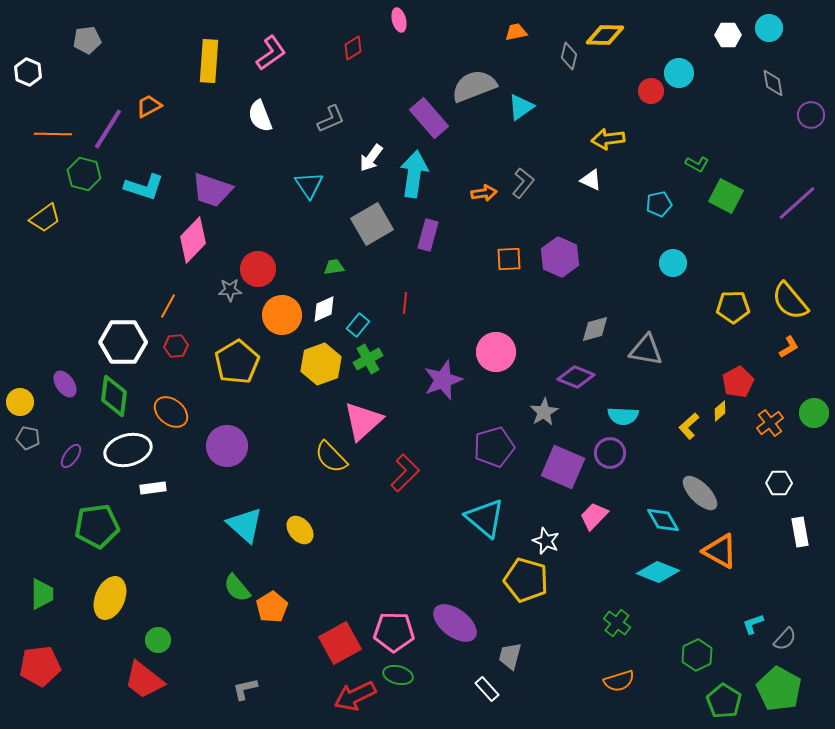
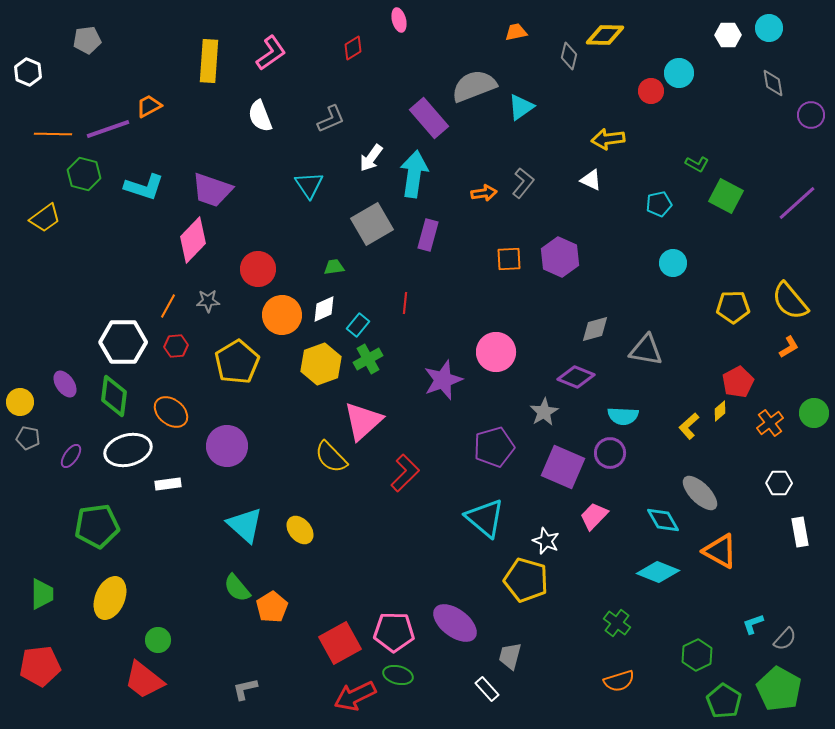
purple line at (108, 129): rotated 39 degrees clockwise
gray star at (230, 290): moved 22 px left, 11 px down
white rectangle at (153, 488): moved 15 px right, 4 px up
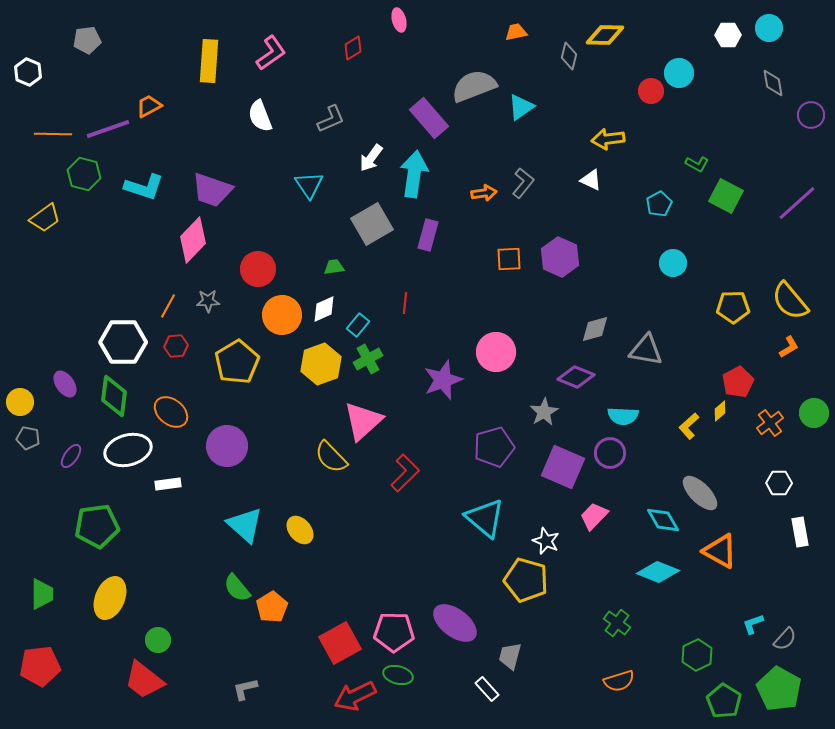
cyan pentagon at (659, 204): rotated 15 degrees counterclockwise
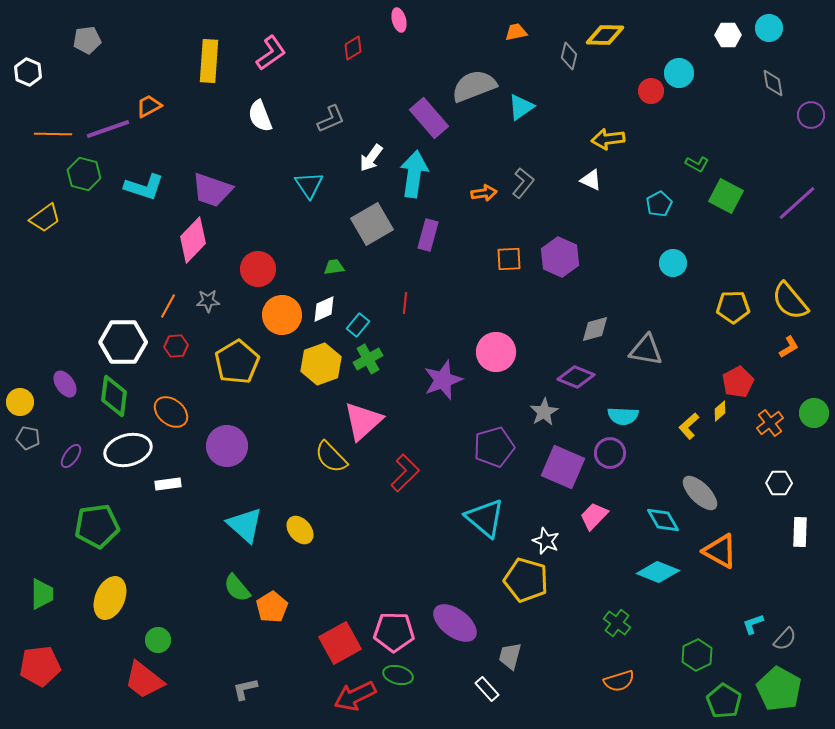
white rectangle at (800, 532): rotated 12 degrees clockwise
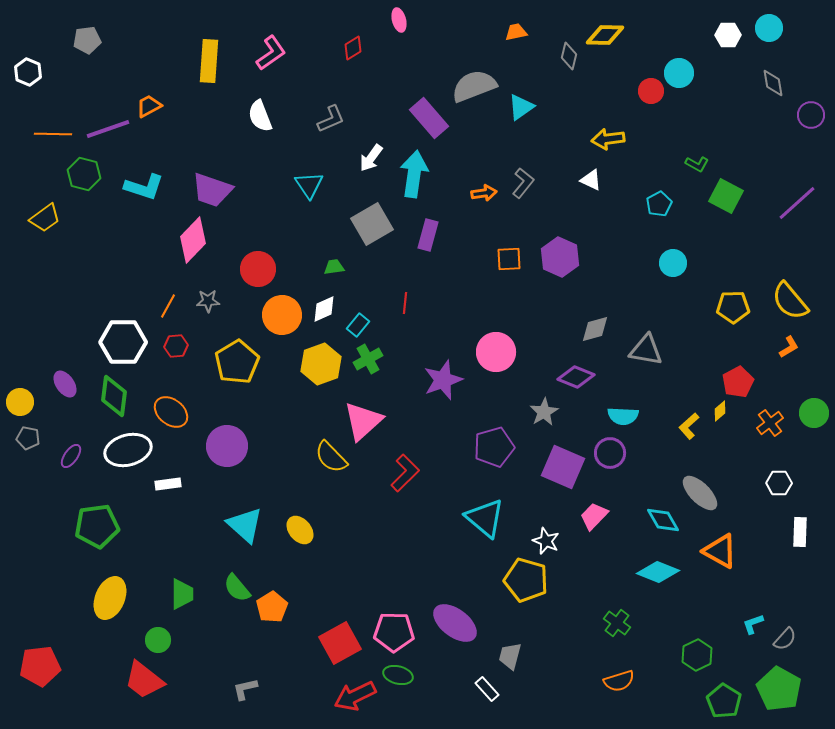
green trapezoid at (42, 594): moved 140 px right
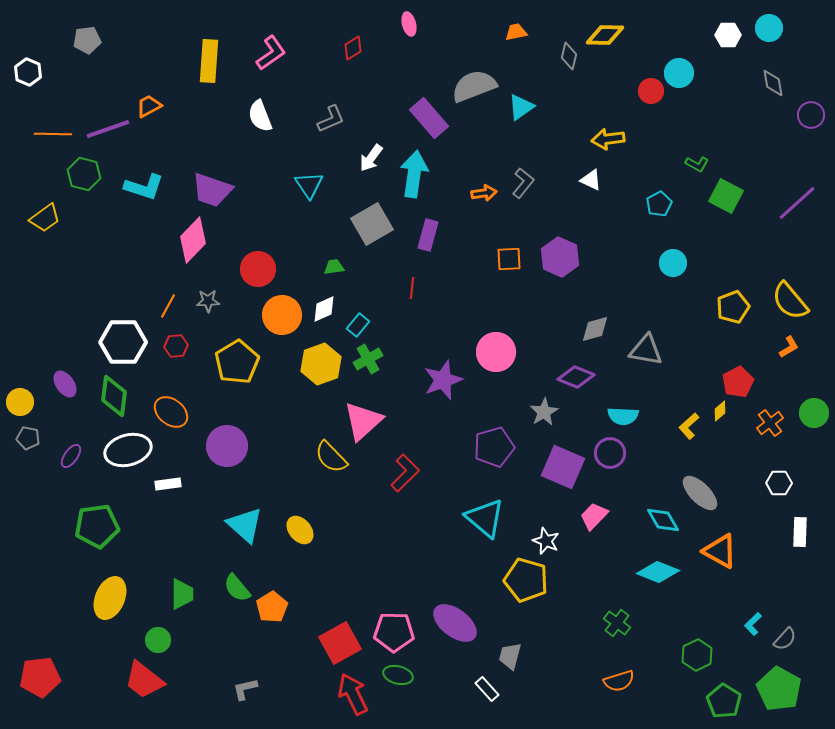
pink ellipse at (399, 20): moved 10 px right, 4 px down
red line at (405, 303): moved 7 px right, 15 px up
yellow pentagon at (733, 307): rotated 20 degrees counterclockwise
cyan L-shape at (753, 624): rotated 25 degrees counterclockwise
red pentagon at (40, 666): moved 11 px down
red arrow at (355, 696): moved 2 px left, 2 px up; rotated 90 degrees clockwise
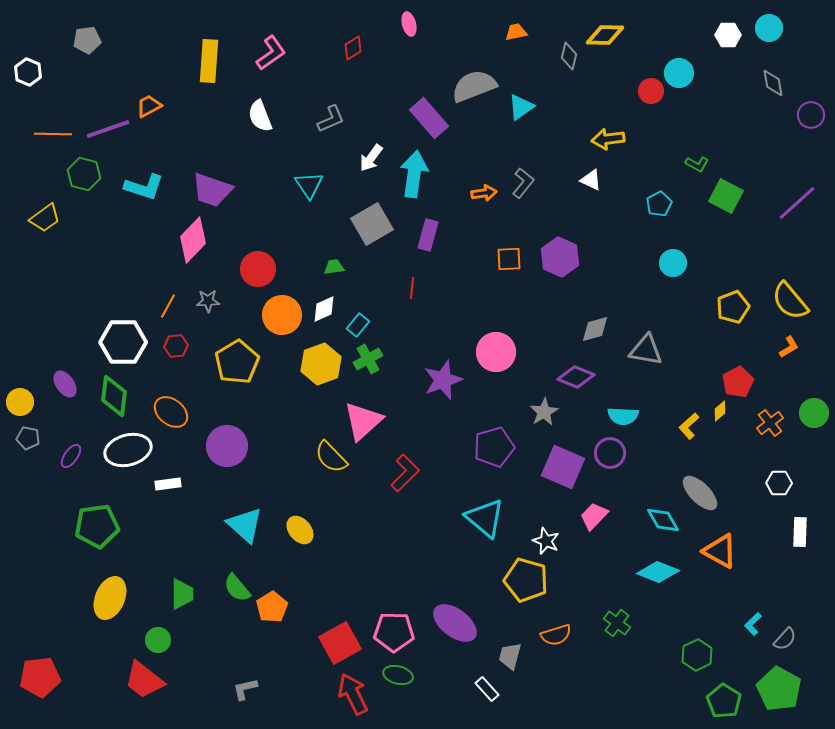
orange semicircle at (619, 681): moved 63 px left, 46 px up
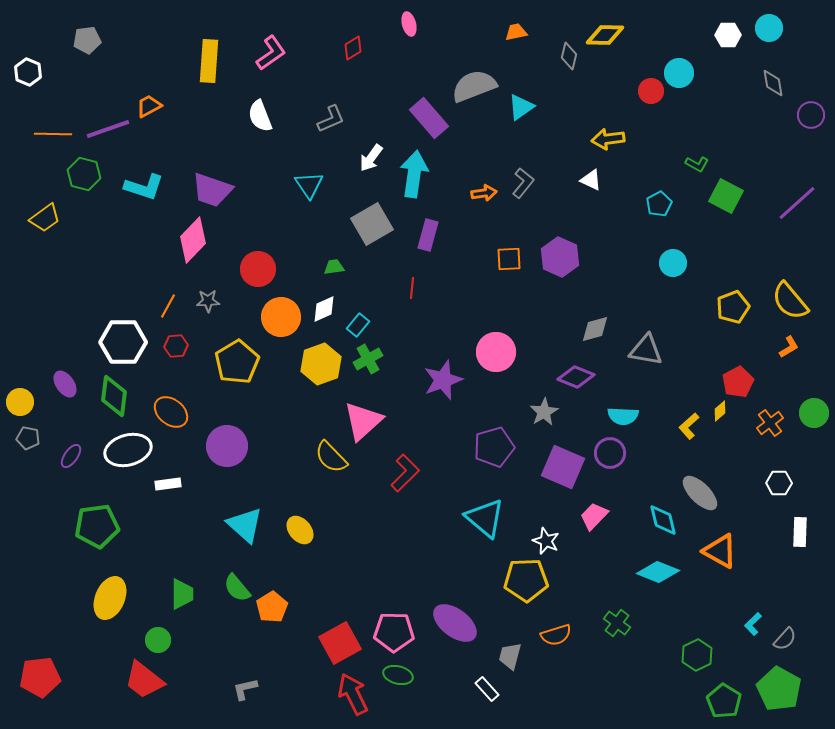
orange circle at (282, 315): moved 1 px left, 2 px down
cyan diamond at (663, 520): rotated 16 degrees clockwise
yellow pentagon at (526, 580): rotated 18 degrees counterclockwise
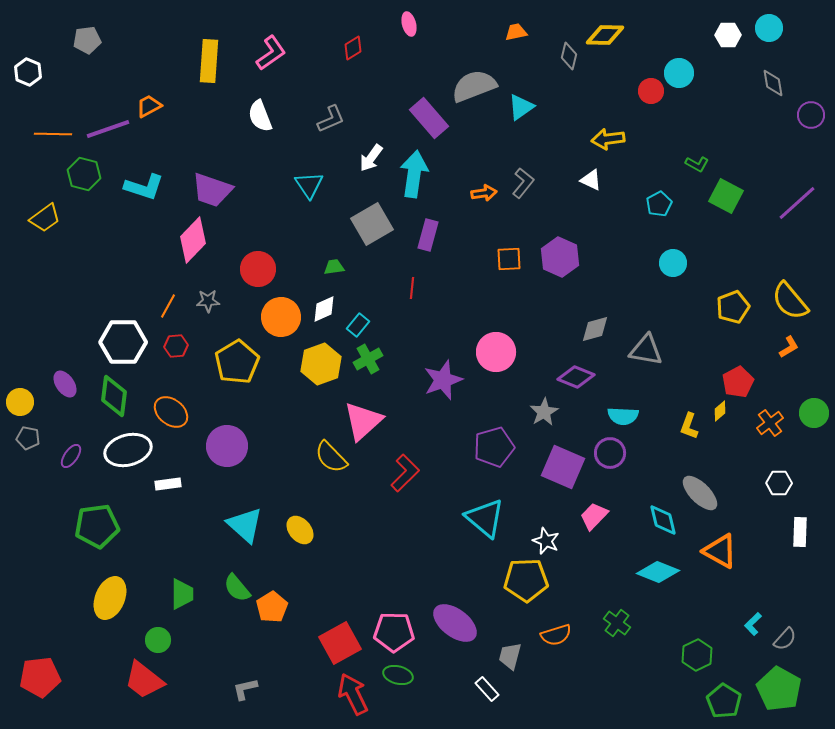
yellow L-shape at (689, 426): rotated 28 degrees counterclockwise
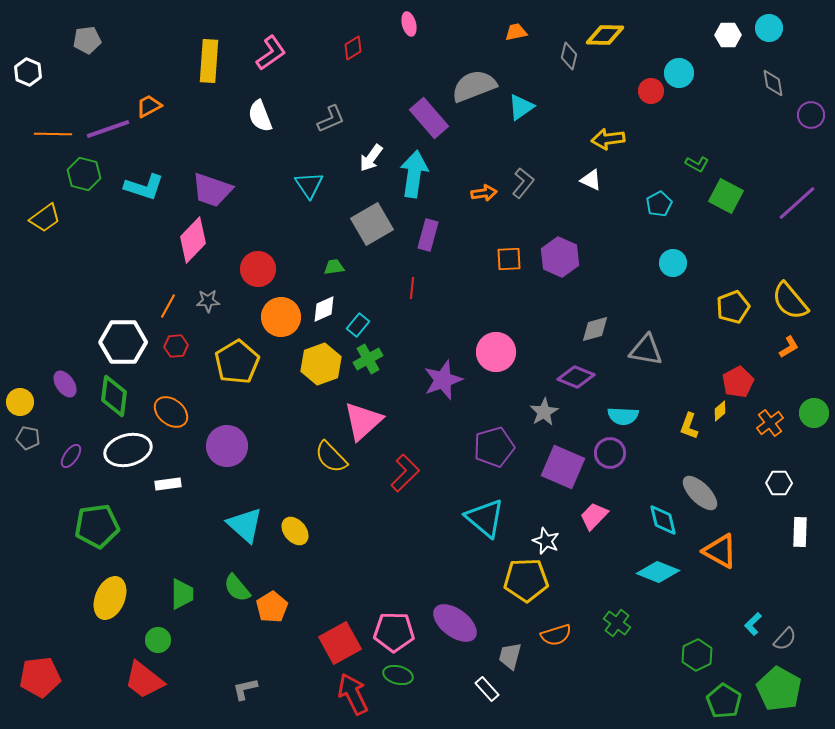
yellow ellipse at (300, 530): moved 5 px left, 1 px down
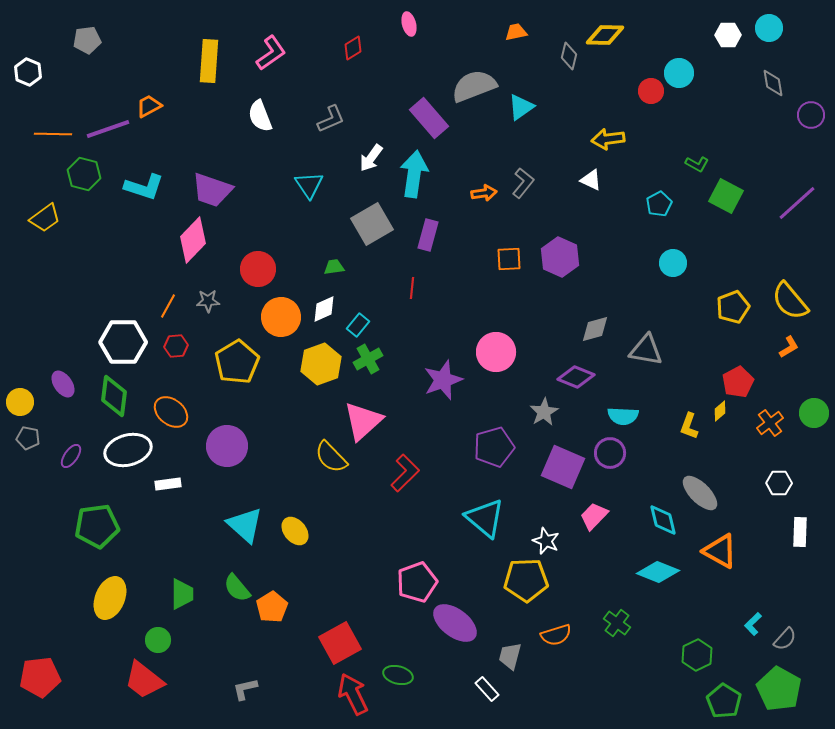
purple ellipse at (65, 384): moved 2 px left
pink pentagon at (394, 632): moved 23 px right, 50 px up; rotated 21 degrees counterclockwise
